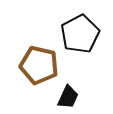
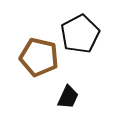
brown pentagon: moved 8 px up
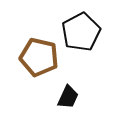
black pentagon: moved 1 px right, 2 px up
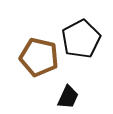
black pentagon: moved 7 px down
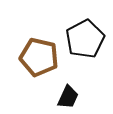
black pentagon: moved 4 px right
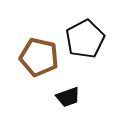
black trapezoid: rotated 45 degrees clockwise
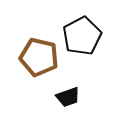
black pentagon: moved 3 px left, 3 px up
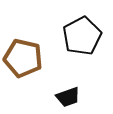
brown pentagon: moved 16 px left, 1 px down
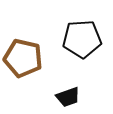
black pentagon: moved 3 px down; rotated 24 degrees clockwise
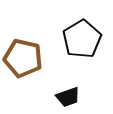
black pentagon: rotated 27 degrees counterclockwise
